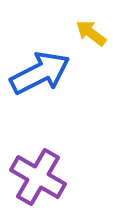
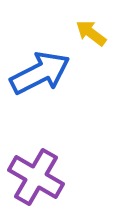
purple cross: moved 2 px left
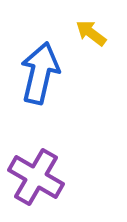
blue arrow: rotated 50 degrees counterclockwise
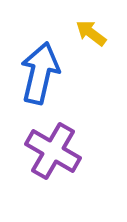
purple cross: moved 17 px right, 26 px up
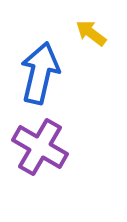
purple cross: moved 13 px left, 4 px up
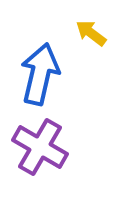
blue arrow: moved 1 px down
